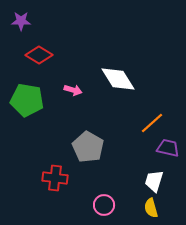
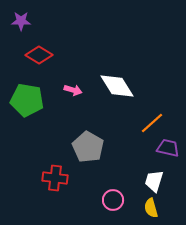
white diamond: moved 1 px left, 7 px down
pink circle: moved 9 px right, 5 px up
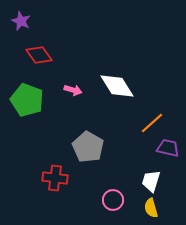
purple star: rotated 24 degrees clockwise
red diamond: rotated 24 degrees clockwise
green pentagon: rotated 12 degrees clockwise
white trapezoid: moved 3 px left
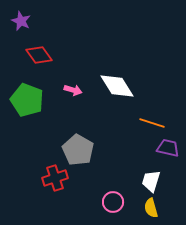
orange line: rotated 60 degrees clockwise
gray pentagon: moved 10 px left, 3 px down
red cross: rotated 25 degrees counterclockwise
pink circle: moved 2 px down
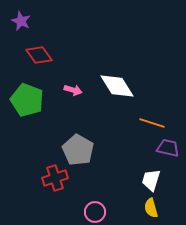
white trapezoid: moved 1 px up
pink circle: moved 18 px left, 10 px down
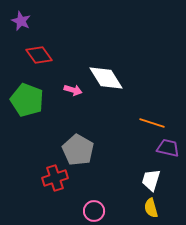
white diamond: moved 11 px left, 8 px up
pink circle: moved 1 px left, 1 px up
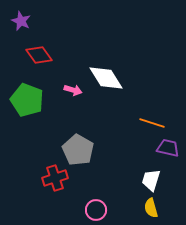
pink circle: moved 2 px right, 1 px up
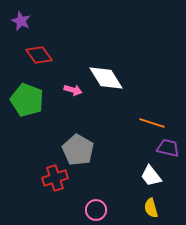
white trapezoid: moved 4 px up; rotated 55 degrees counterclockwise
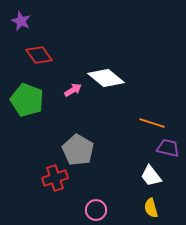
white diamond: rotated 18 degrees counterclockwise
pink arrow: rotated 48 degrees counterclockwise
